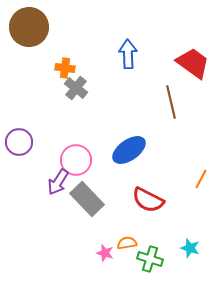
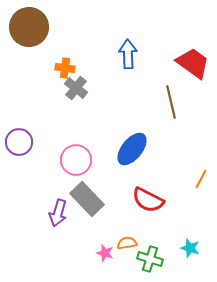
blue ellipse: moved 3 px right, 1 px up; rotated 16 degrees counterclockwise
purple arrow: moved 31 px down; rotated 16 degrees counterclockwise
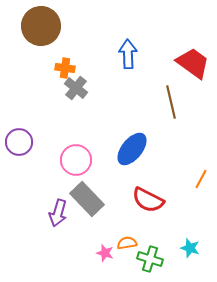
brown circle: moved 12 px right, 1 px up
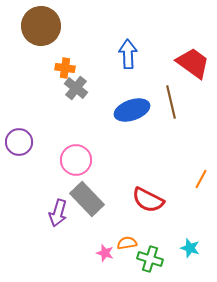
blue ellipse: moved 39 px up; rotated 32 degrees clockwise
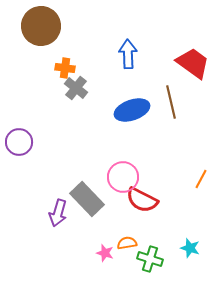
pink circle: moved 47 px right, 17 px down
red semicircle: moved 6 px left
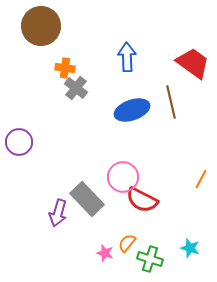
blue arrow: moved 1 px left, 3 px down
orange semicircle: rotated 42 degrees counterclockwise
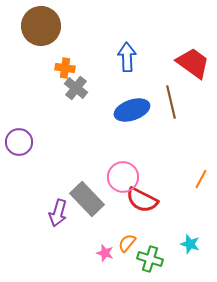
cyan star: moved 4 px up
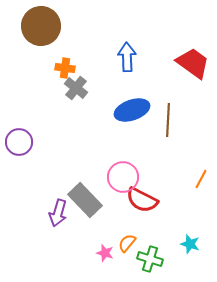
brown line: moved 3 px left, 18 px down; rotated 16 degrees clockwise
gray rectangle: moved 2 px left, 1 px down
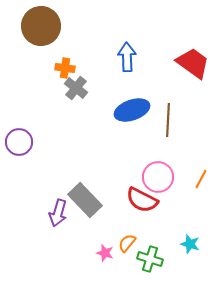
pink circle: moved 35 px right
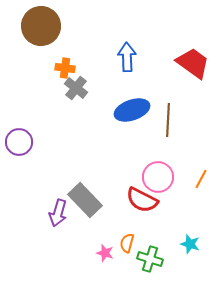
orange semicircle: rotated 24 degrees counterclockwise
